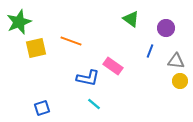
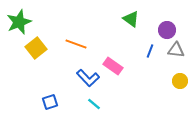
purple circle: moved 1 px right, 2 px down
orange line: moved 5 px right, 3 px down
yellow square: rotated 25 degrees counterclockwise
gray triangle: moved 11 px up
blue L-shape: rotated 35 degrees clockwise
blue square: moved 8 px right, 6 px up
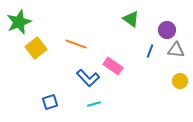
cyan line: rotated 56 degrees counterclockwise
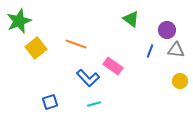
green star: moved 1 px up
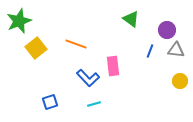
pink rectangle: rotated 48 degrees clockwise
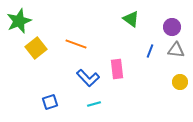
purple circle: moved 5 px right, 3 px up
pink rectangle: moved 4 px right, 3 px down
yellow circle: moved 1 px down
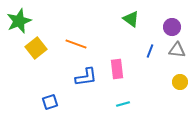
gray triangle: moved 1 px right
blue L-shape: moved 2 px left, 1 px up; rotated 55 degrees counterclockwise
cyan line: moved 29 px right
